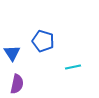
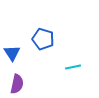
blue pentagon: moved 2 px up
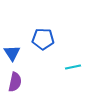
blue pentagon: rotated 15 degrees counterclockwise
purple semicircle: moved 2 px left, 2 px up
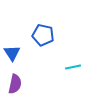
blue pentagon: moved 4 px up; rotated 10 degrees clockwise
purple semicircle: moved 2 px down
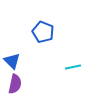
blue pentagon: moved 3 px up; rotated 10 degrees clockwise
blue triangle: moved 8 px down; rotated 12 degrees counterclockwise
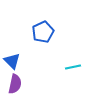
blue pentagon: rotated 25 degrees clockwise
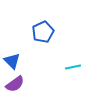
purple semicircle: rotated 42 degrees clockwise
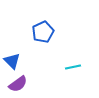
purple semicircle: moved 3 px right
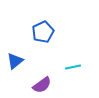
blue triangle: moved 3 px right; rotated 36 degrees clockwise
purple semicircle: moved 24 px right, 1 px down
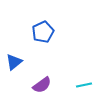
blue triangle: moved 1 px left, 1 px down
cyan line: moved 11 px right, 18 px down
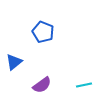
blue pentagon: rotated 25 degrees counterclockwise
